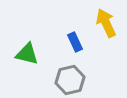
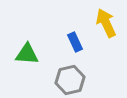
green triangle: rotated 10 degrees counterclockwise
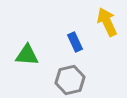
yellow arrow: moved 1 px right, 1 px up
green triangle: moved 1 px down
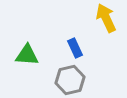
yellow arrow: moved 1 px left, 4 px up
blue rectangle: moved 6 px down
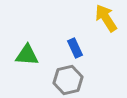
yellow arrow: rotated 8 degrees counterclockwise
gray hexagon: moved 2 px left
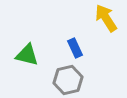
green triangle: rotated 10 degrees clockwise
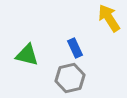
yellow arrow: moved 3 px right
gray hexagon: moved 2 px right, 2 px up
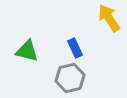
green triangle: moved 4 px up
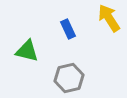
blue rectangle: moved 7 px left, 19 px up
gray hexagon: moved 1 px left
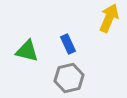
yellow arrow: rotated 56 degrees clockwise
blue rectangle: moved 15 px down
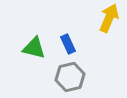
green triangle: moved 7 px right, 3 px up
gray hexagon: moved 1 px right, 1 px up
